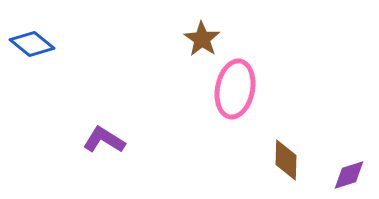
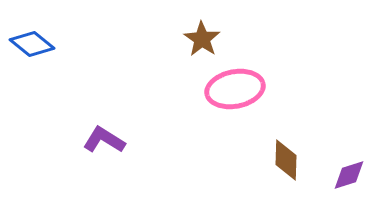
pink ellipse: rotated 68 degrees clockwise
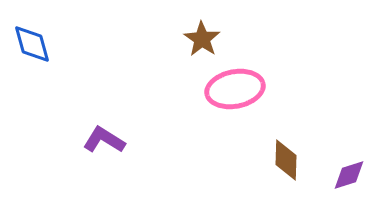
blue diamond: rotated 36 degrees clockwise
